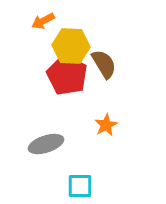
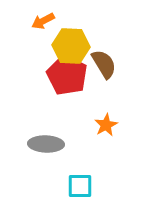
gray ellipse: rotated 20 degrees clockwise
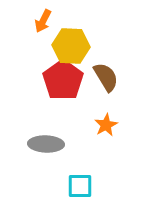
orange arrow: rotated 35 degrees counterclockwise
brown semicircle: moved 2 px right, 13 px down
red pentagon: moved 4 px left, 5 px down; rotated 9 degrees clockwise
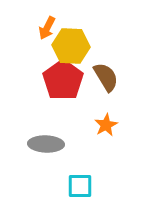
orange arrow: moved 4 px right, 7 px down
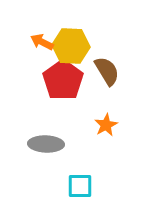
orange arrow: moved 5 px left, 14 px down; rotated 90 degrees clockwise
brown semicircle: moved 1 px right, 6 px up
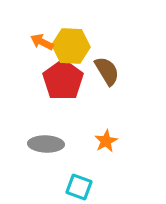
orange star: moved 16 px down
cyan square: moved 1 px left, 1 px down; rotated 20 degrees clockwise
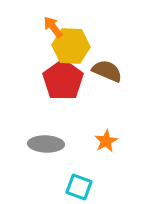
orange arrow: moved 11 px right, 15 px up; rotated 25 degrees clockwise
brown semicircle: rotated 36 degrees counterclockwise
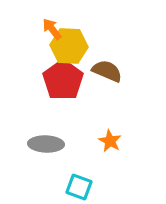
orange arrow: moved 1 px left, 2 px down
yellow hexagon: moved 2 px left
orange star: moved 4 px right; rotated 15 degrees counterclockwise
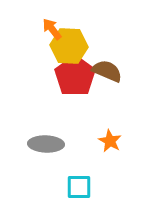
red pentagon: moved 12 px right, 4 px up
cyan square: rotated 20 degrees counterclockwise
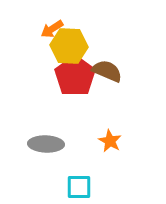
orange arrow: rotated 85 degrees counterclockwise
